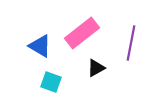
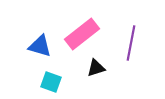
pink rectangle: moved 1 px down
blue triangle: rotated 15 degrees counterclockwise
black triangle: rotated 12 degrees clockwise
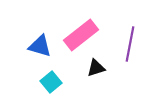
pink rectangle: moved 1 px left, 1 px down
purple line: moved 1 px left, 1 px down
cyan square: rotated 30 degrees clockwise
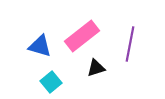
pink rectangle: moved 1 px right, 1 px down
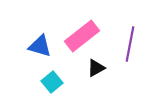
black triangle: rotated 12 degrees counterclockwise
cyan square: moved 1 px right
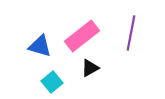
purple line: moved 1 px right, 11 px up
black triangle: moved 6 px left
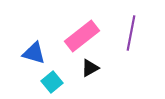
blue triangle: moved 6 px left, 7 px down
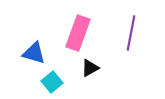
pink rectangle: moved 4 px left, 3 px up; rotated 32 degrees counterclockwise
